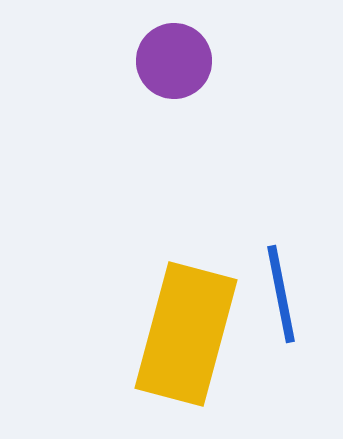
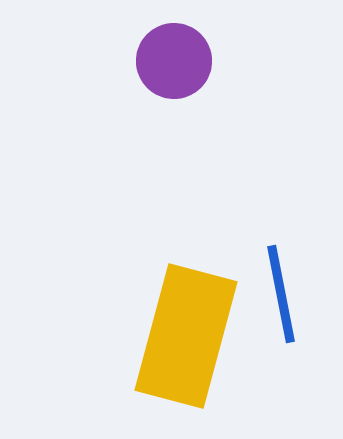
yellow rectangle: moved 2 px down
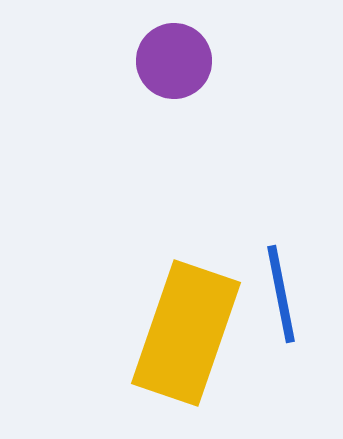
yellow rectangle: moved 3 px up; rotated 4 degrees clockwise
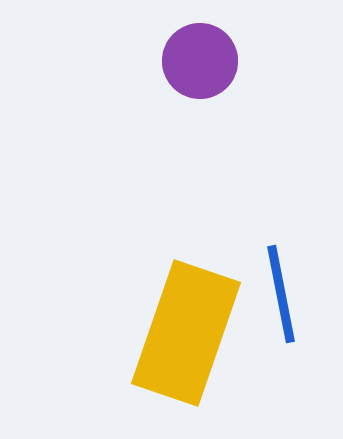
purple circle: moved 26 px right
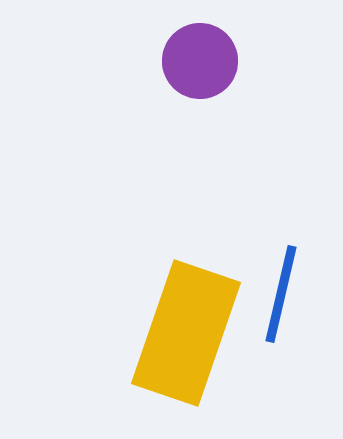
blue line: rotated 24 degrees clockwise
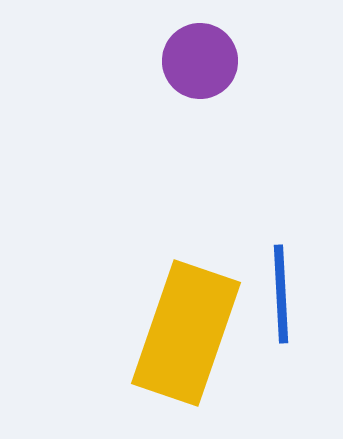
blue line: rotated 16 degrees counterclockwise
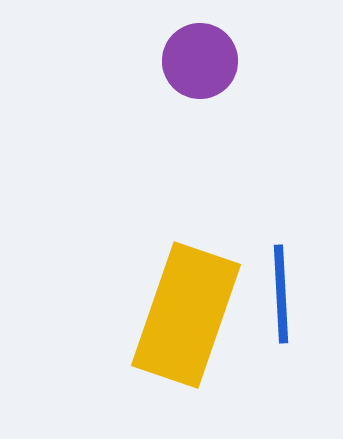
yellow rectangle: moved 18 px up
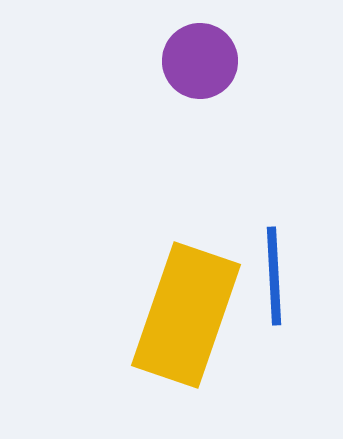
blue line: moved 7 px left, 18 px up
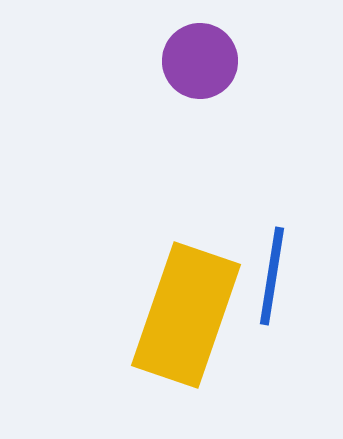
blue line: moved 2 px left; rotated 12 degrees clockwise
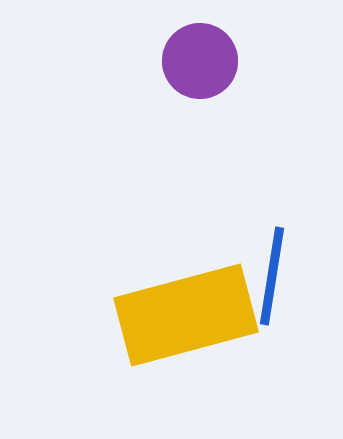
yellow rectangle: rotated 56 degrees clockwise
